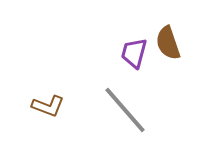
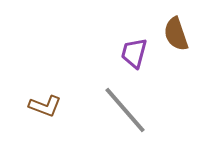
brown semicircle: moved 8 px right, 9 px up
brown L-shape: moved 3 px left
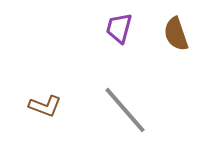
purple trapezoid: moved 15 px left, 25 px up
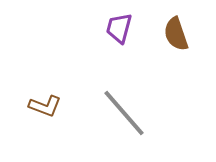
gray line: moved 1 px left, 3 px down
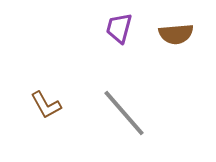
brown semicircle: rotated 76 degrees counterclockwise
brown L-shape: moved 1 px right, 1 px up; rotated 40 degrees clockwise
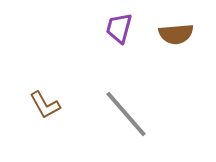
brown L-shape: moved 1 px left
gray line: moved 2 px right, 1 px down
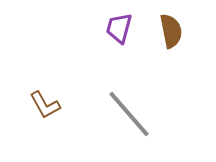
brown semicircle: moved 5 px left, 3 px up; rotated 96 degrees counterclockwise
gray line: moved 3 px right
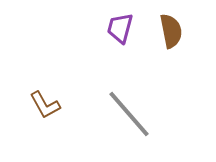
purple trapezoid: moved 1 px right
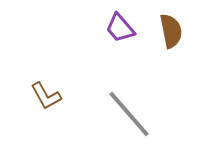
purple trapezoid: rotated 56 degrees counterclockwise
brown L-shape: moved 1 px right, 9 px up
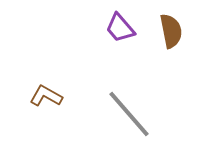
brown L-shape: rotated 148 degrees clockwise
